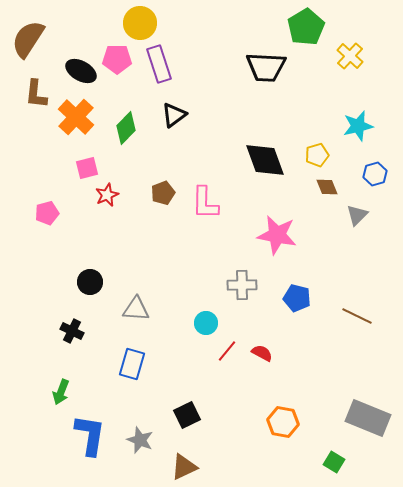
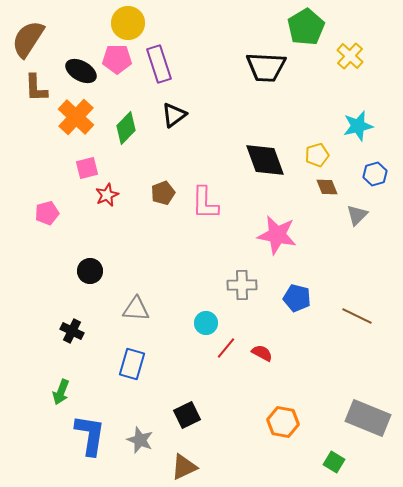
yellow circle at (140, 23): moved 12 px left
brown L-shape at (36, 94): moved 6 px up; rotated 8 degrees counterclockwise
black circle at (90, 282): moved 11 px up
red line at (227, 351): moved 1 px left, 3 px up
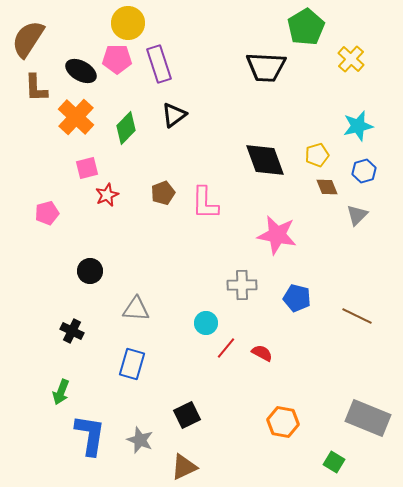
yellow cross at (350, 56): moved 1 px right, 3 px down
blue hexagon at (375, 174): moved 11 px left, 3 px up
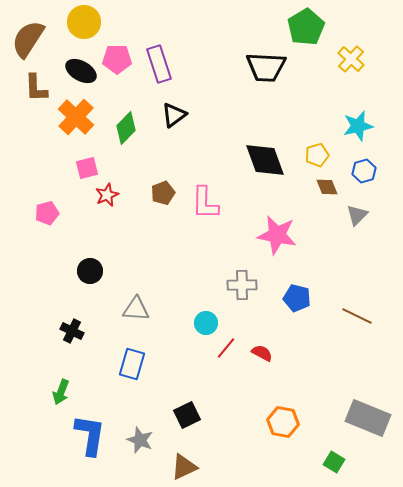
yellow circle at (128, 23): moved 44 px left, 1 px up
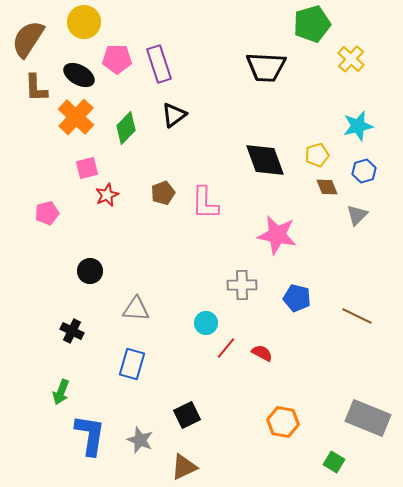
green pentagon at (306, 27): moved 6 px right, 3 px up; rotated 15 degrees clockwise
black ellipse at (81, 71): moved 2 px left, 4 px down
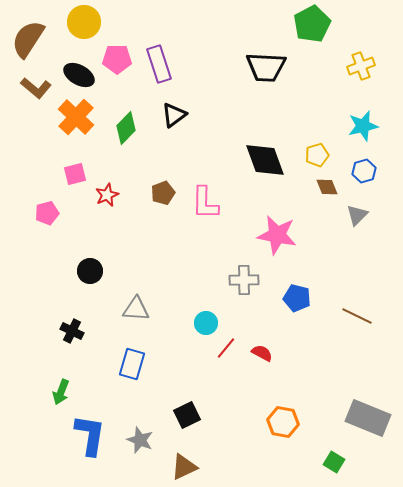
green pentagon at (312, 24): rotated 12 degrees counterclockwise
yellow cross at (351, 59): moved 10 px right, 7 px down; rotated 28 degrees clockwise
brown L-shape at (36, 88): rotated 48 degrees counterclockwise
cyan star at (358, 126): moved 5 px right
pink square at (87, 168): moved 12 px left, 6 px down
gray cross at (242, 285): moved 2 px right, 5 px up
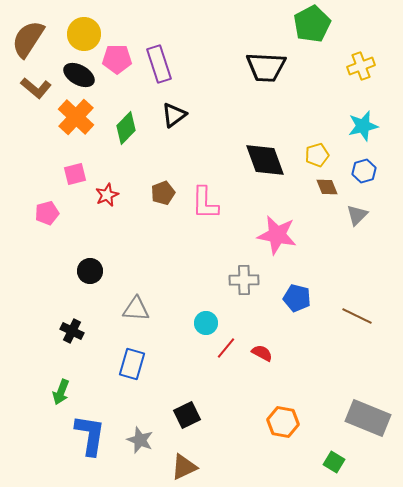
yellow circle at (84, 22): moved 12 px down
